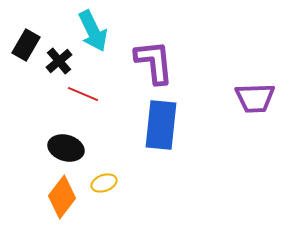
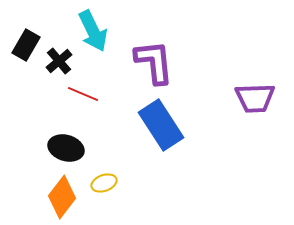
blue rectangle: rotated 39 degrees counterclockwise
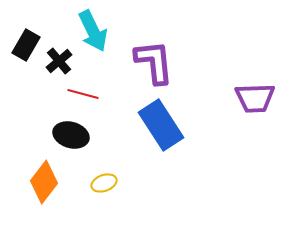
red line: rotated 8 degrees counterclockwise
black ellipse: moved 5 px right, 13 px up
orange diamond: moved 18 px left, 15 px up
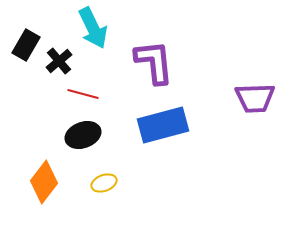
cyan arrow: moved 3 px up
blue rectangle: moved 2 px right; rotated 72 degrees counterclockwise
black ellipse: moved 12 px right; rotated 36 degrees counterclockwise
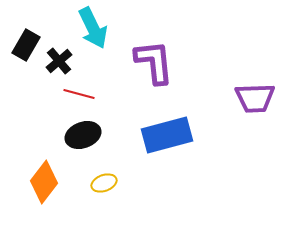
red line: moved 4 px left
blue rectangle: moved 4 px right, 10 px down
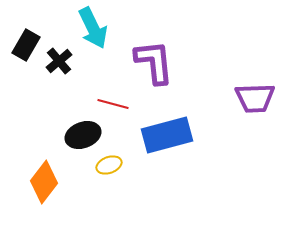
red line: moved 34 px right, 10 px down
yellow ellipse: moved 5 px right, 18 px up
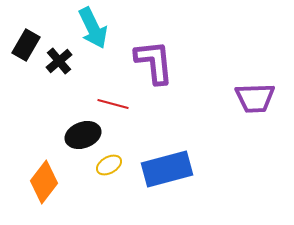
blue rectangle: moved 34 px down
yellow ellipse: rotated 10 degrees counterclockwise
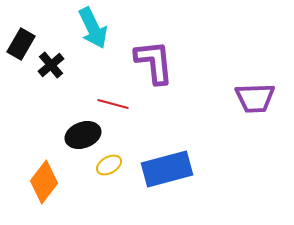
black rectangle: moved 5 px left, 1 px up
black cross: moved 8 px left, 4 px down
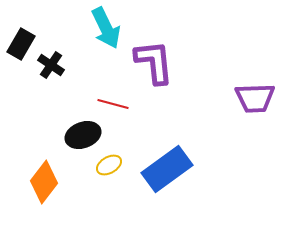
cyan arrow: moved 13 px right
black cross: rotated 16 degrees counterclockwise
blue rectangle: rotated 21 degrees counterclockwise
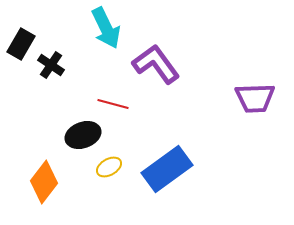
purple L-shape: moved 2 px right, 2 px down; rotated 30 degrees counterclockwise
yellow ellipse: moved 2 px down
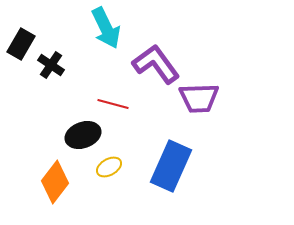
purple trapezoid: moved 56 px left
blue rectangle: moved 4 px right, 3 px up; rotated 30 degrees counterclockwise
orange diamond: moved 11 px right
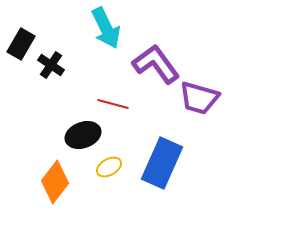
purple trapezoid: rotated 18 degrees clockwise
blue rectangle: moved 9 px left, 3 px up
